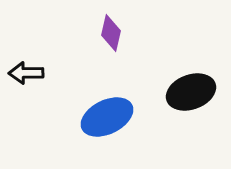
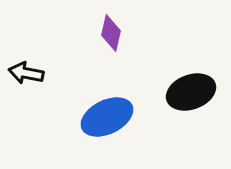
black arrow: rotated 12 degrees clockwise
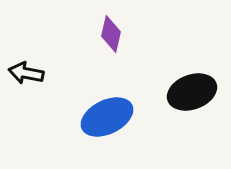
purple diamond: moved 1 px down
black ellipse: moved 1 px right
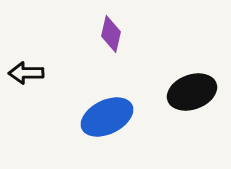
black arrow: rotated 12 degrees counterclockwise
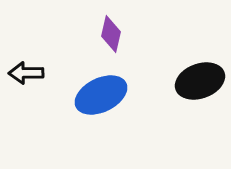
black ellipse: moved 8 px right, 11 px up
blue ellipse: moved 6 px left, 22 px up
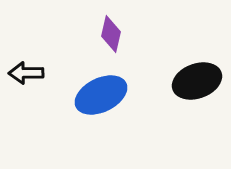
black ellipse: moved 3 px left
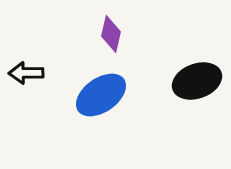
blue ellipse: rotated 9 degrees counterclockwise
